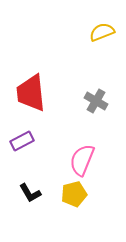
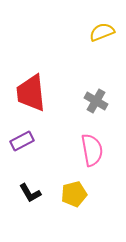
pink semicircle: moved 10 px right, 10 px up; rotated 148 degrees clockwise
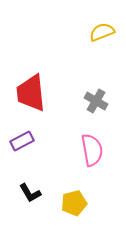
yellow pentagon: moved 9 px down
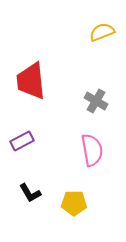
red trapezoid: moved 12 px up
yellow pentagon: rotated 15 degrees clockwise
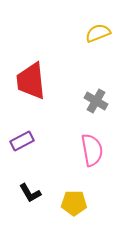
yellow semicircle: moved 4 px left, 1 px down
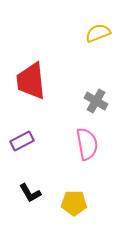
pink semicircle: moved 5 px left, 6 px up
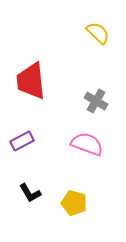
yellow semicircle: rotated 65 degrees clockwise
pink semicircle: rotated 60 degrees counterclockwise
yellow pentagon: rotated 15 degrees clockwise
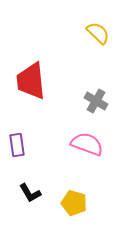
purple rectangle: moved 5 px left, 4 px down; rotated 70 degrees counterclockwise
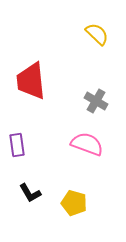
yellow semicircle: moved 1 px left, 1 px down
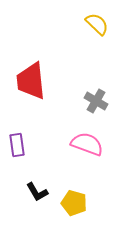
yellow semicircle: moved 10 px up
black L-shape: moved 7 px right, 1 px up
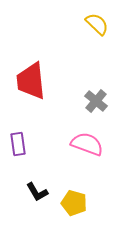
gray cross: rotated 10 degrees clockwise
purple rectangle: moved 1 px right, 1 px up
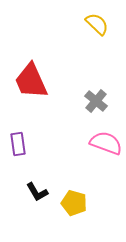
red trapezoid: rotated 18 degrees counterclockwise
pink semicircle: moved 19 px right, 1 px up
